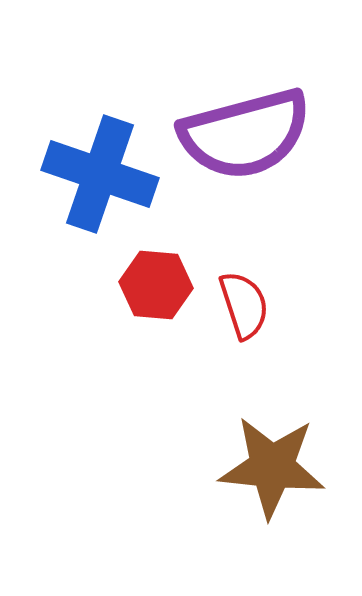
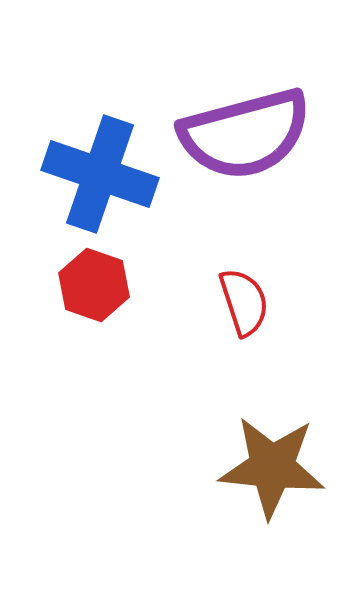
red hexagon: moved 62 px left; rotated 14 degrees clockwise
red semicircle: moved 3 px up
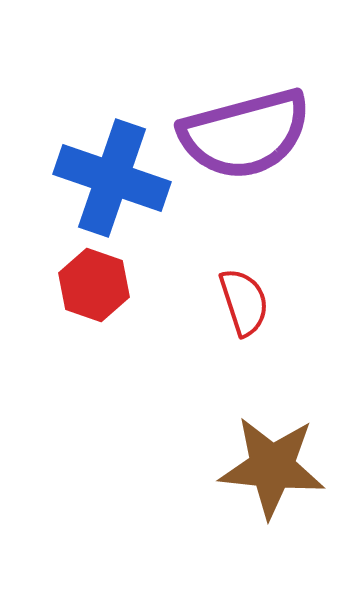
blue cross: moved 12 px right, 4 px down
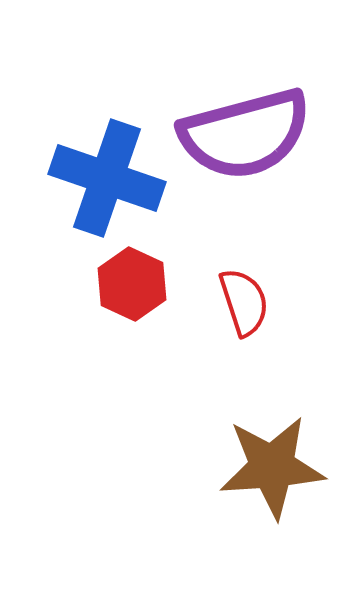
blue cross: moved 5 px left
red hexagon: moved 38 px right, 1 px up; rotated 6 degrees clockwise
brown star: rotated 10 degrees counterclockwise
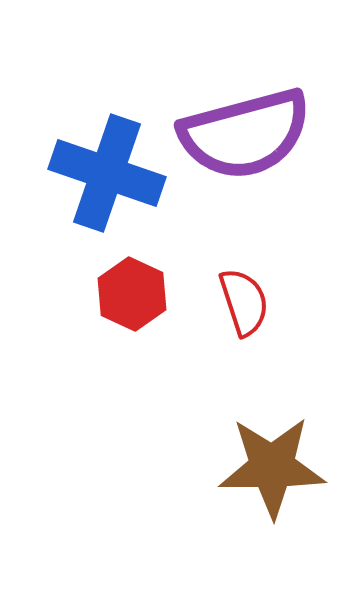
blue cross: moved 5 px up
red hexagon: moved 10 px down
brown star: rotated 4 degrees clockwise
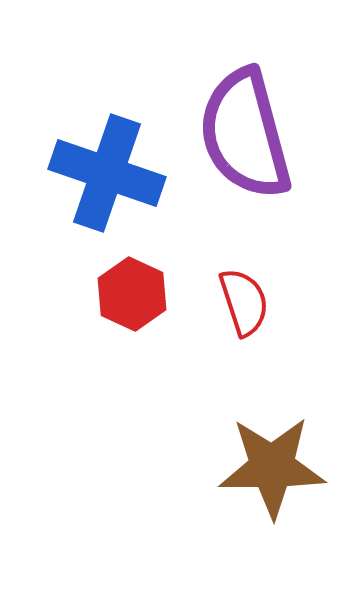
purple semicircle: rotated 90 degrees clockwise
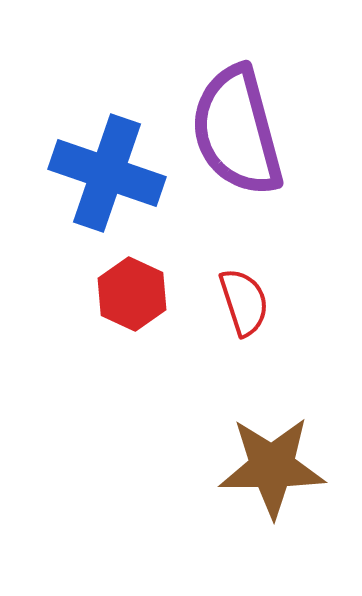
purple semicircle: moved 8 px left, 3 px up
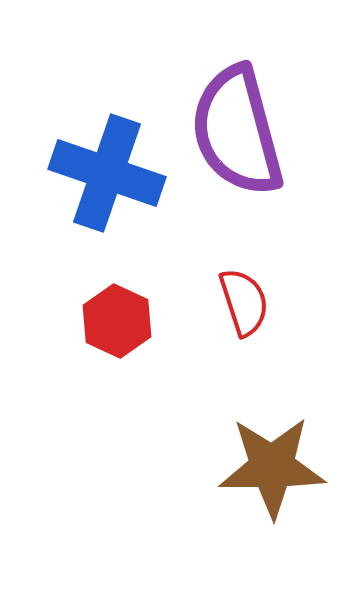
red hexagon: moved 15 px left, 27 px down
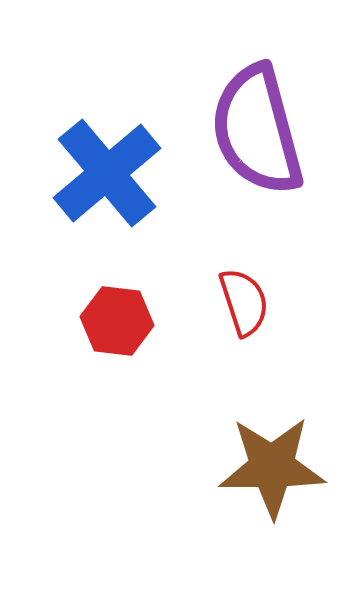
purple semicircle: moved 20 px right, 1 px up
blue cross: rotated 31 degrees clockwise
red hexagon: rotated 18 degrees counterclockwise
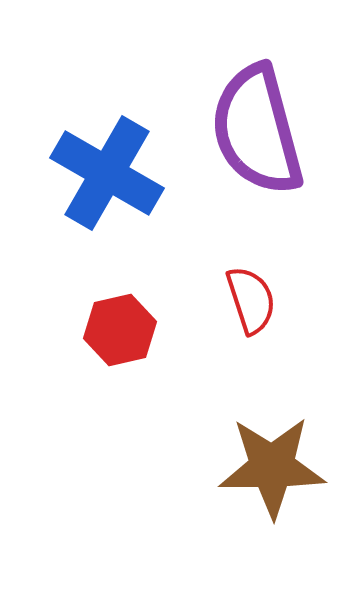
blue cross: rotated 20 degrees counterclockwise
red semicircle: moved 7 px right, 2 px up
red hexagon: moved 3 px right, 9 px down; rotated 20 degrees counterclockwise
